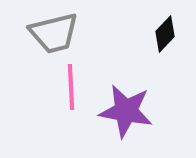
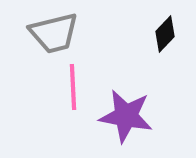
pink line: moved 2 px right
purple star: moved 5 px down
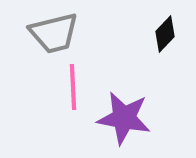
purple star: moved 2 px left, 2 px down
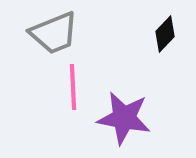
gray trapezoid: rotated 8 degrees counterclockwise
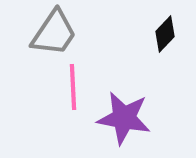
gray trapezoid: rotated 34 degrees counterclockwise
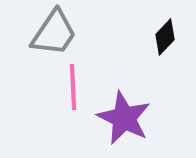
black diamond: moved 3 px down
purple star: rotated 16 degrees clockwise
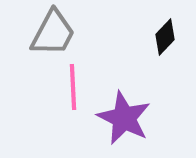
gray trapezoid: moved 1 px left; rotated 6 degrees counterclockwise
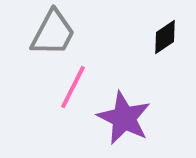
black diamond: rotated 12 degrees clockwise
pink line: rotated 30 degrees clockwise
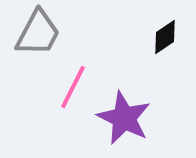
gray trapezoid: moved 15 px left
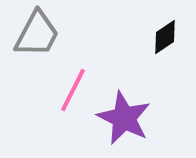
gray trapezoid: moved 1 px left, 1 px down
pink line: moved 3 px down
